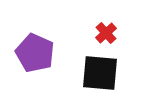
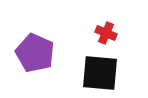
red cross: rotated 25 degrees counterclockwise
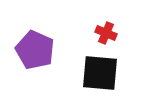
purple pentagon: moved 3 px up
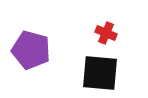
purple pentagon: moved 4 px left; rotated 9 degrees counterclockwise
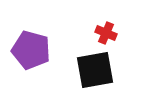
black square: moved 5 px left, 3 px up; rotated 15 degrees counterclockwise
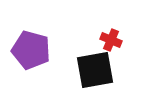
red cross: moved 5 px right, 7 px down
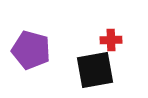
red cross: rotated 25 degrees counterclockwise
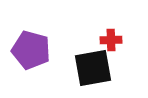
black square: moved 2 px left, 2 px up
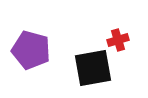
red cross: moved 7 px right; rotated 15 degrees counterclockwise
